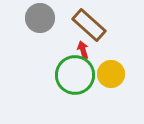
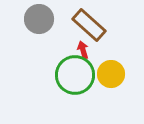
gray circle: moved 1 px left, 1 px down
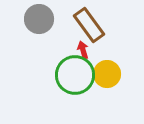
brown rectangle: rotated 12 degrees clockwise
yellow circle: moved 4 px left
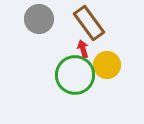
brown rectangle: moved 2 px up
red arrow: moved 1 px up
yellow circle: moved 9 px up
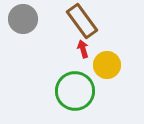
gray circle: moved 16 px left
brown rectangle: moved 7 px left, 2 px up
green circle: moved 16 px down
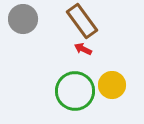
red arrow: rotated 48 degrees counterclockwise
yellow circle: moved 5 px right, 20 px down
